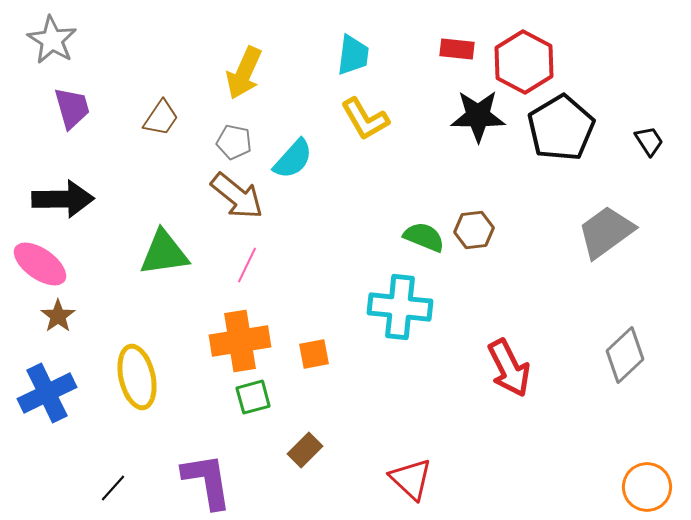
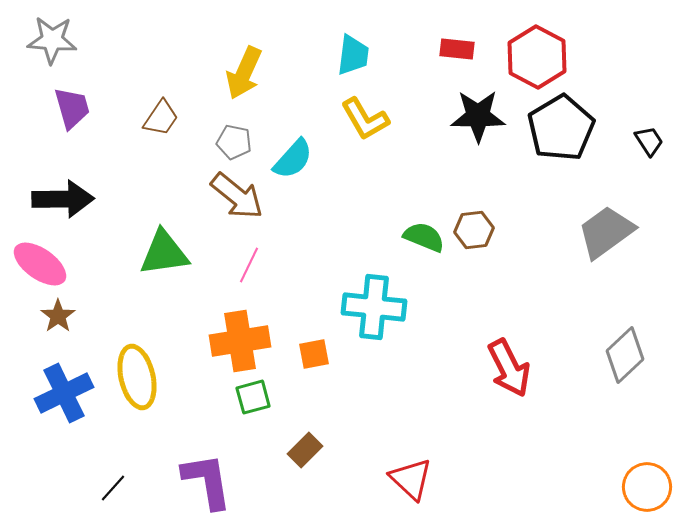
gray star: rotated 27 degrees counterclockwise
red hexagon: moved 13 px right, 5 px up
pink line: moved 2 px right
cyan cross: moved 26 px left
blue cross: moved 17 px right
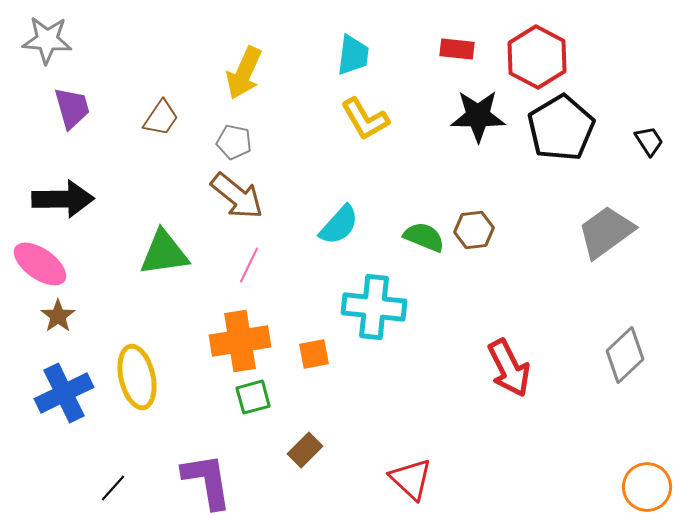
gray star: moved 5 px left
cyan semicircle: moved 46 px right, 66 px down
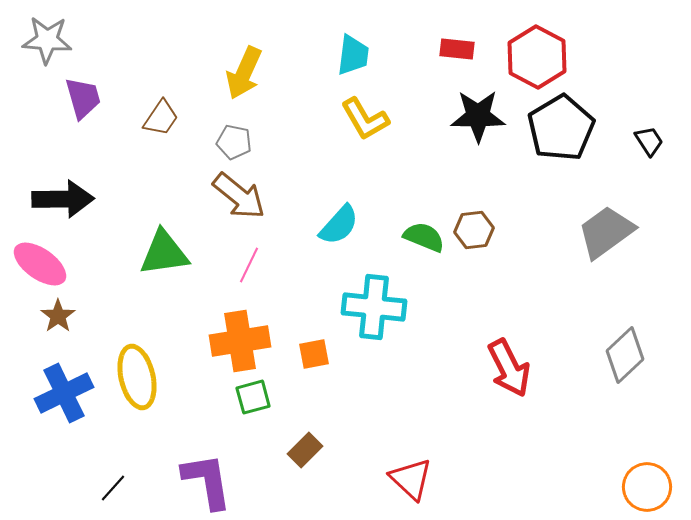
purple trapezoid: moved 11 px right, 10 px up
brown arrow: moved 2 px right
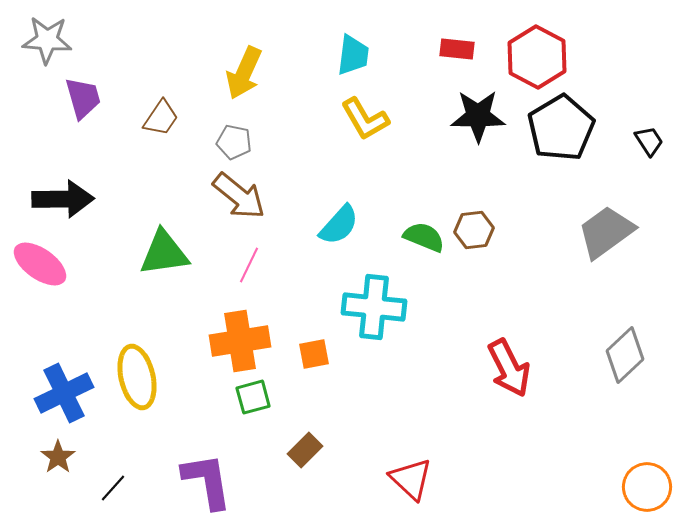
brown star: moved 141 px down
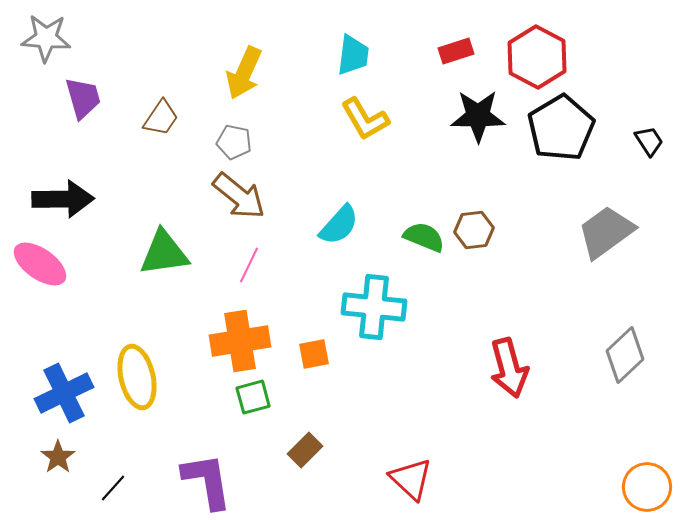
gray star: moved 1 px left, 2 px up
red rectangle: moved 1 px left, 2 px down; rotated 24 degrees counterclockwise
red arrow: rotated 12 degrees clockwise
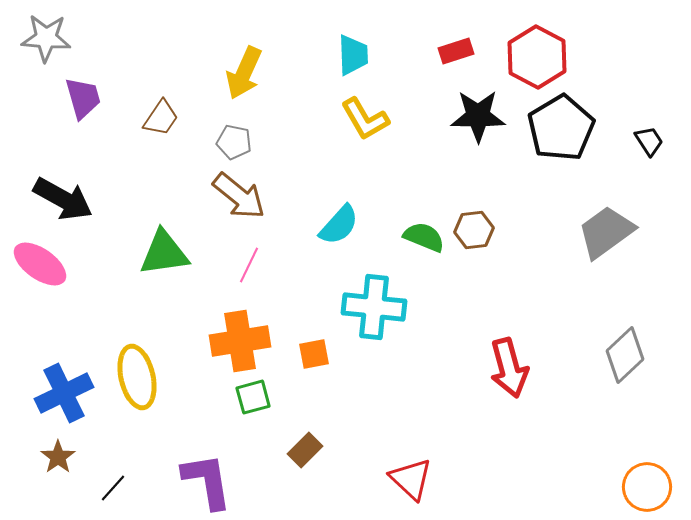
cyan trapezoid: rotated 9 degrees counterclockwise
black arrow: rotated 30 degrees clockwise
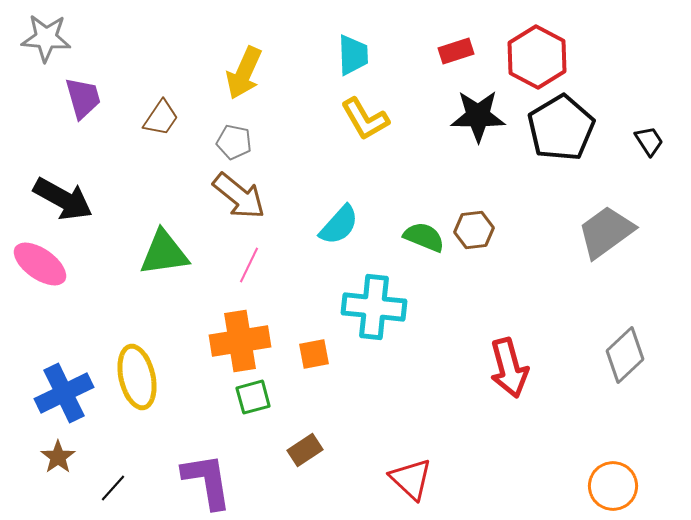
brown rectangle: rotated 12 degrees clockwise
orange circle: moved 34 px left, 1 px up
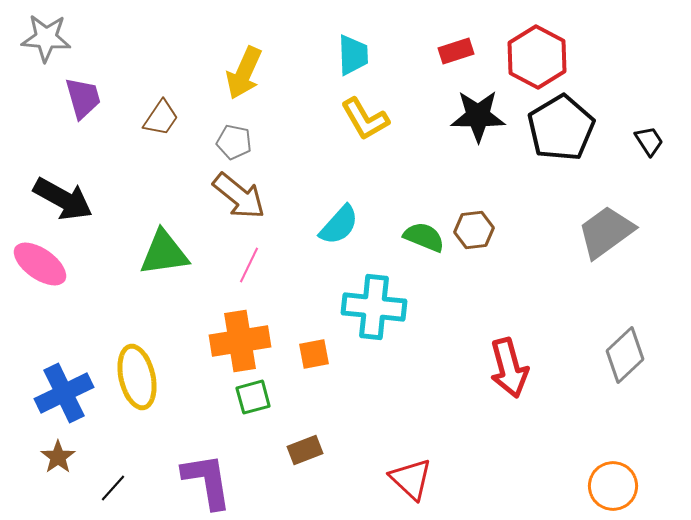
brown rectangle: rotated 12 degrees clockwise
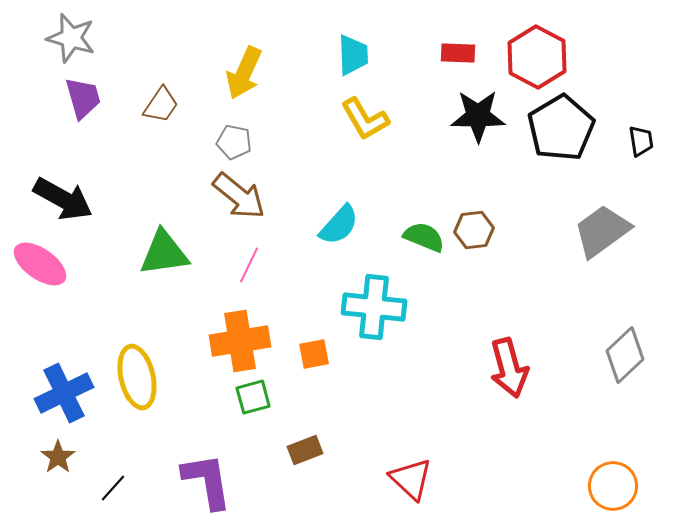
gray star: moved 25 px right; rotated 12 degrees clockwise
red rectangle: moved 2 px right, 2 px down; rotated 20 degrees clockwise
brown trapezoid: moved 13 px up
black trapezoid: moved 8 px left; rotated 24 degrees clockwise
gray trapezoid: moved 4 px left, 1 px up
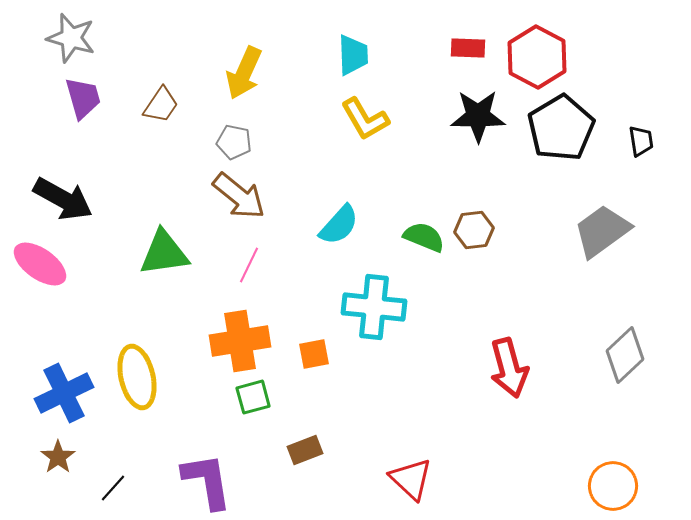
red rectangle: moved 10 px right, 5 px up
